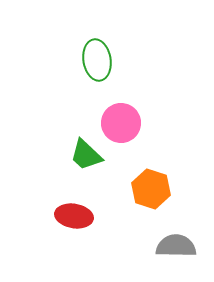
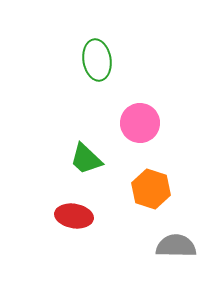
pink circle: moved 19 px right
green trapezoid: moved 4 px down
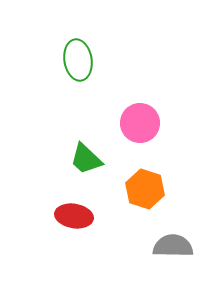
green ellipse: moved 19 px left
orange hexagon: moved 6 px left
gray semicircle: moved 3 px left
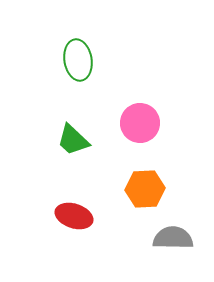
green trapezoid: moved 13 px left, 19 px up
orange hexagon: rotated 21 degrees counterclockwise
red ellipse: rotated 9 degrees clockwise
gray semicircle: moved 8 px up
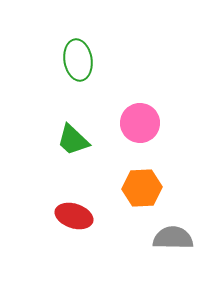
orange hexagon: moved 3 px left, 1 px up
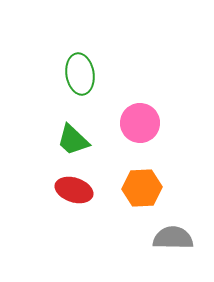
green ellipse: moved 2 px right, 14 px down
red ellipse: moved 26 px up
